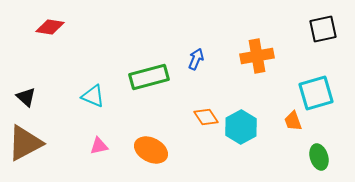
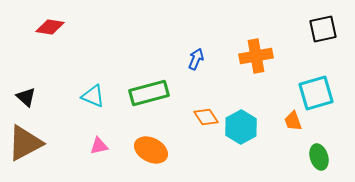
orange cross: moved 1 px left
green rectangle: moved 16 px down
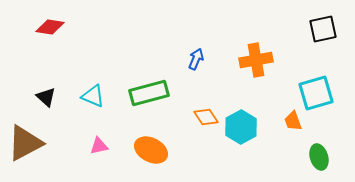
orange cross: moved 4 px down
black triangle: moved 20 px right
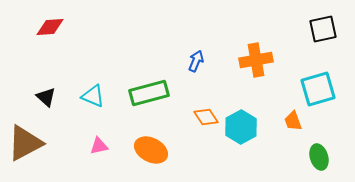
red diamond: rotated 12 degrees counterclockwise
blue arrow: moved 2 px down
cyan square: moved 2 px right, 4 px up
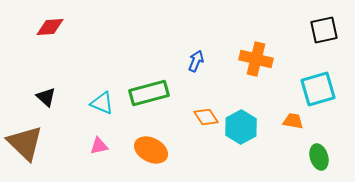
black square: moved 1 px right, 1 px down
orange cross: moved 1 px up; rotated 24 degrees clockwise
cyan triangle: moved 9 px right, 7 px down
orange trapezoid: rotated 120 degrees clockwise
brown triangle: rotated 48 degrees counterclockwise
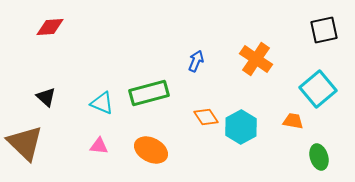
orange cross: rotated 20 degrees clockwise
cyan square: rotated 24 degrees counterclockwise
pink triangle: rotated 18 degrees clockwise
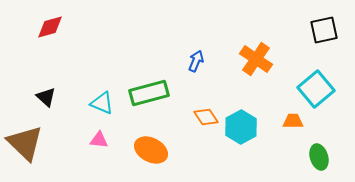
red diamond: rotated 12 degrees counterclockwise
cyan square: moved 2 px left
orange trapezoid: rotated 10 degrees counterclockwise
pink triangle: moved 6 px up
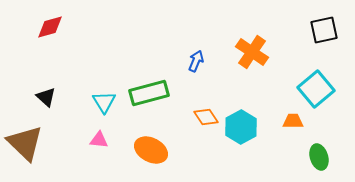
orange cross: moved 4 px left, 7 px up
cyan triangle: moved 2 px right, 1 px up; rotated 35 degrees clockwise
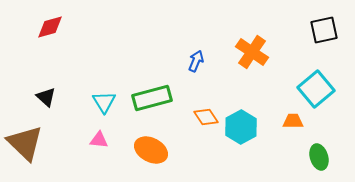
green rectangle: moved 3 px right, 5 px down
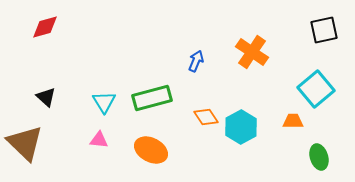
red diamond: moved 5 px left
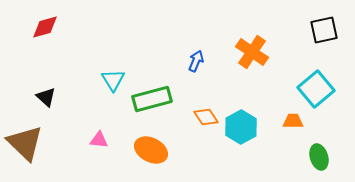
green rectangle: moved 1 px down
cyan triangle: moved 9 px right, 22 px up
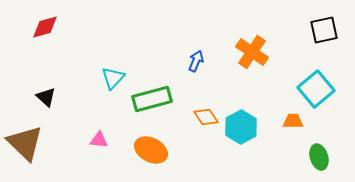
cyan triangle: moved 2 px up; rotated 15 degrees clockwise
